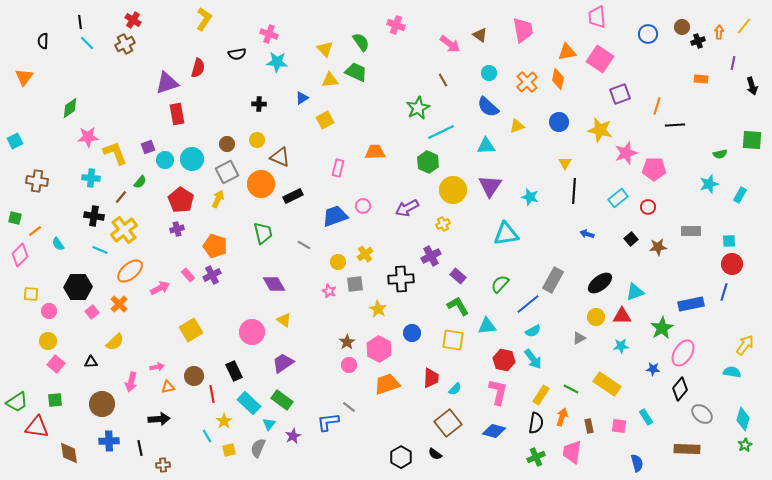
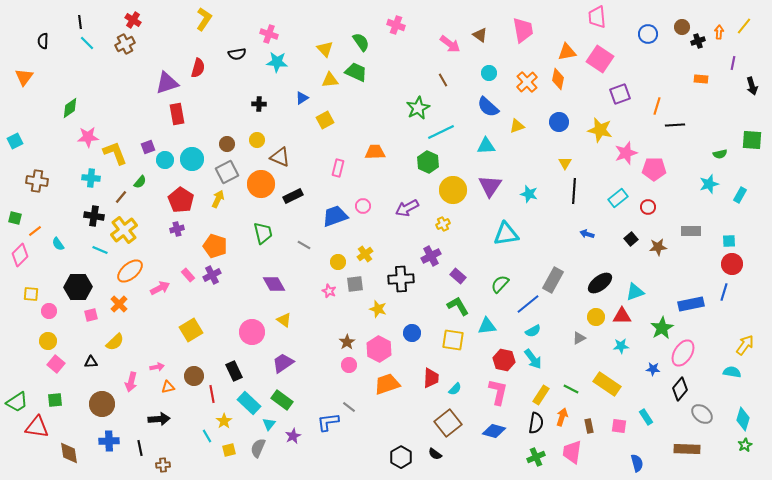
cyan star at (530, 197): moved 1 px left, 3 px up
yellow star at (378, 309): rotated 12 degrees counterclockwise
pink square at (92, 312): moved 1 px left, 3 px down; rotated 24 degrees clockwise
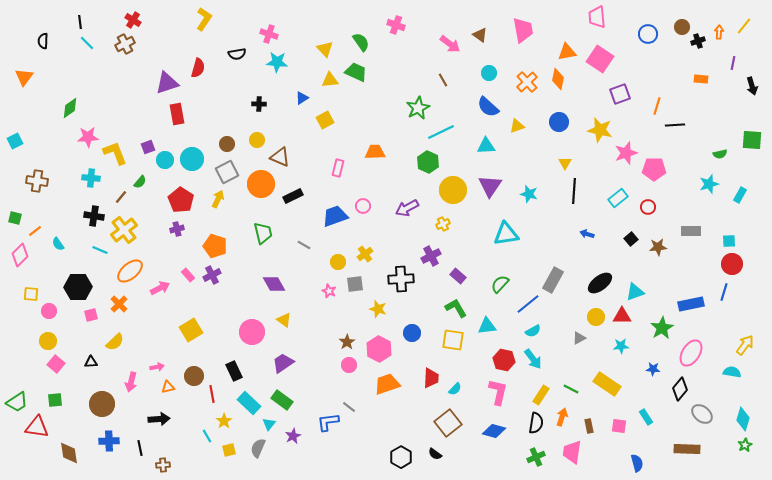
green L-shape at (458, 306): moved 2 px left, 2 px down
pink ellipse at (683, 353): moved 8 px right
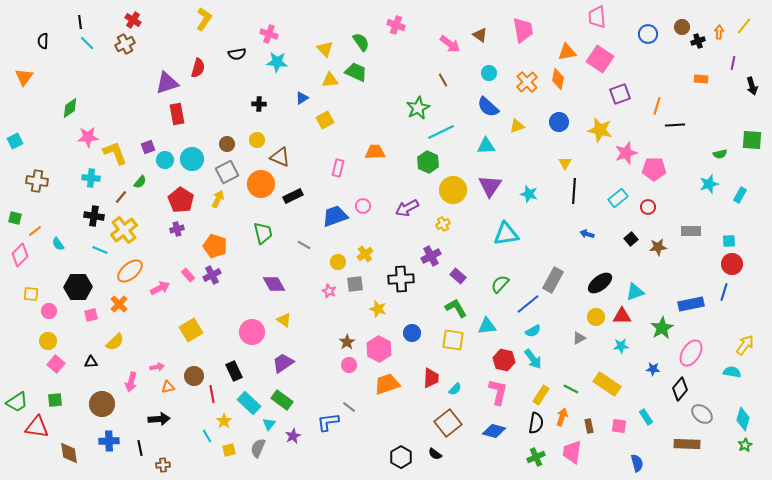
brown rectangle at (687, 449): moved 5 px up
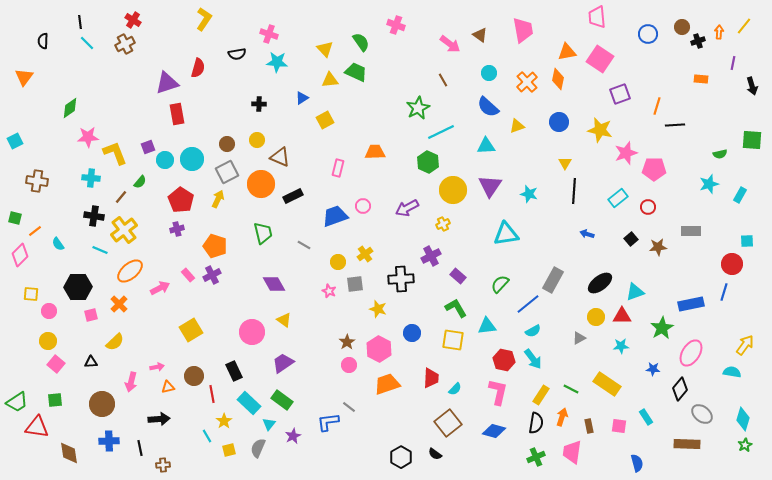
cyan square at (729, 241): moved 18 px right
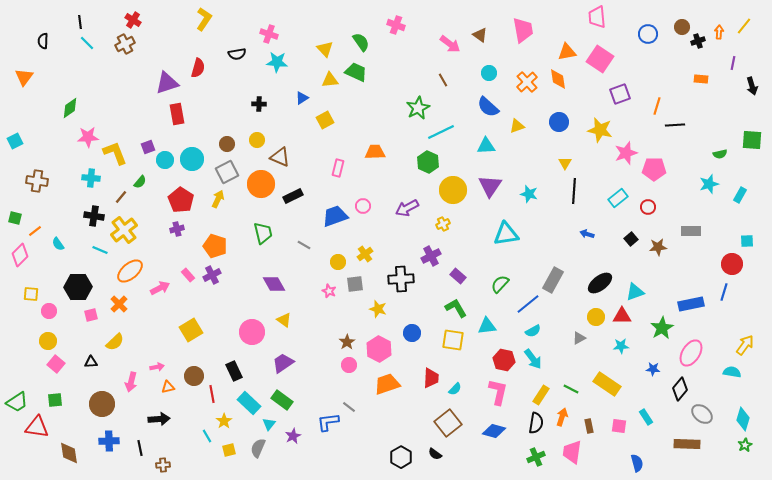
orange diamond at (558, 79): rotated 20 degrees counterclockwise
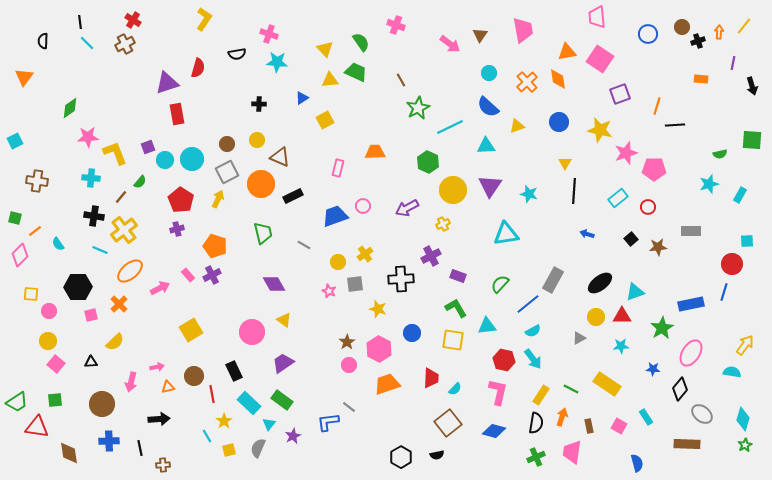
brown triangle at (480, 35): rotated 28 degrees clockwise
brown line at (443, 80): moved 42 px left
cyan line at (441, 132): moved 9 px right, 5 px up
purple rectangle at (458, 276): rotated 21 degrees counterclockwise
pink square at (619, 426): rotated 21 degrees clockwise
black semicircle at (435, 454): moved 2 px right, 1 px down; rotated 48 degrees counterclockwise
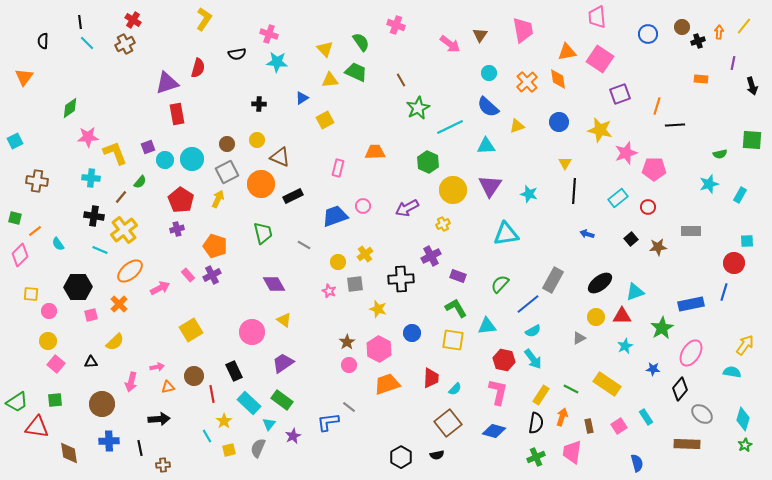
red circle at (732, 264): moved 2 px right, 1 px up
cyan star at (621, 346): moved 4 px right; rotated 21 degrees counterclockwise
pink square at (619, 426): rotated 28 degrees clockwise
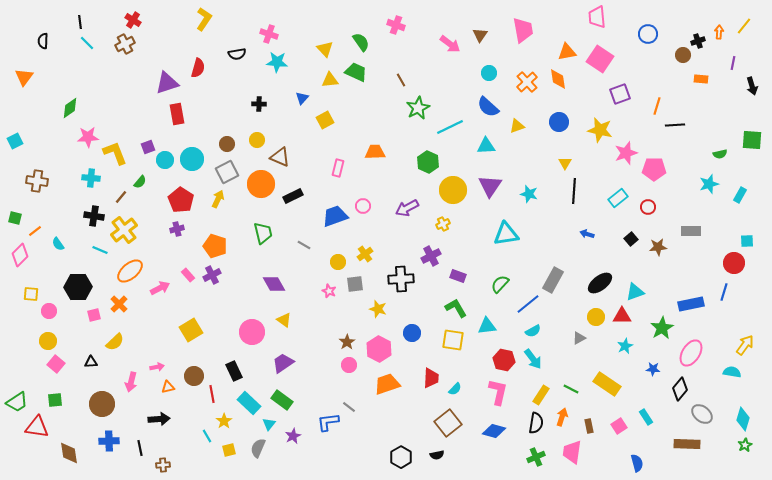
brown circle at (682, 27): moved 1 px right, 28 px down
blue triangle at (302, 98): rotated 16 degrees counterclockwise
pink square at (91, 315): moved 3 px right
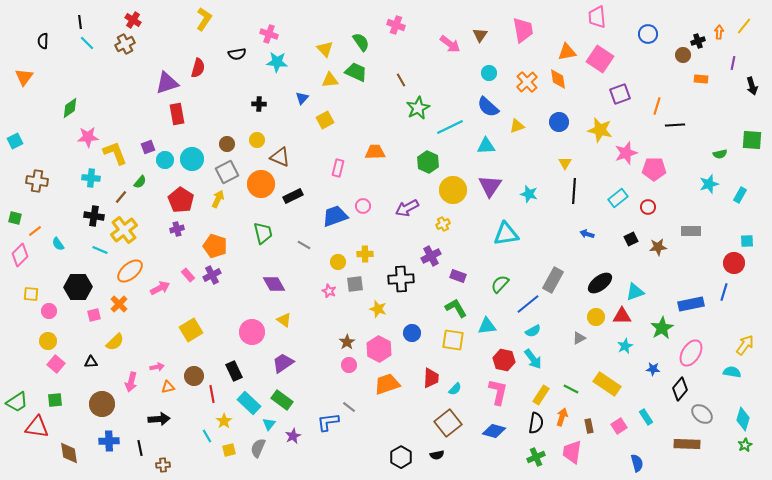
black square at (631, 239): rotated 16 degrees clockwise
yellow cross at (365, 254): rotated 35 degrees clockwise
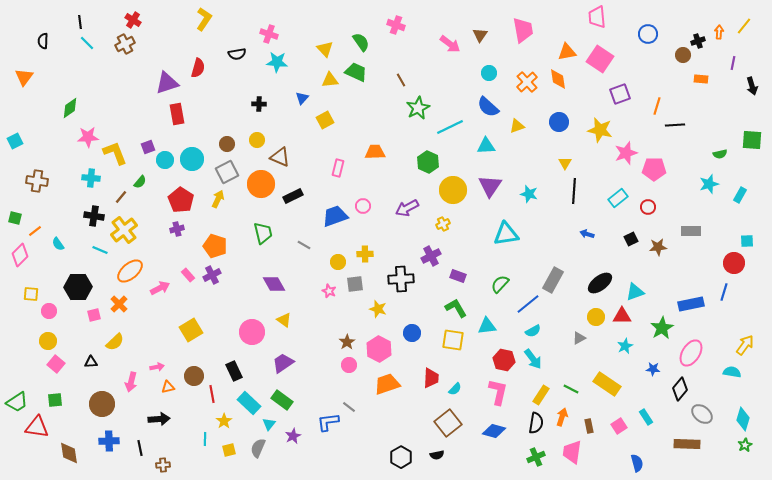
cyan line at (207, 436): moved 2 px left, 3 px down; rotated 32 degrees clockwise
